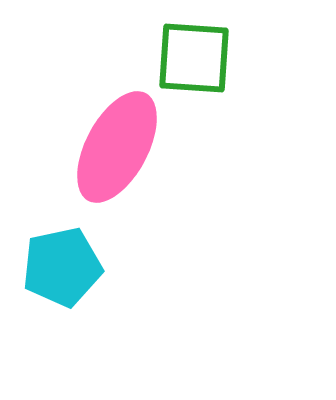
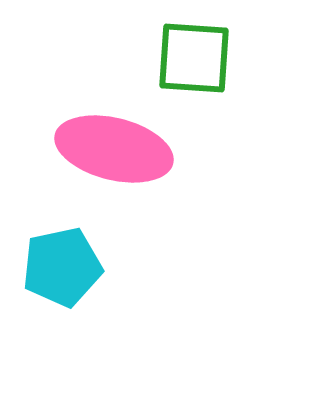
pink ellipse: moved 3 px left, 2 px down; rotated 76 degrees clockwise
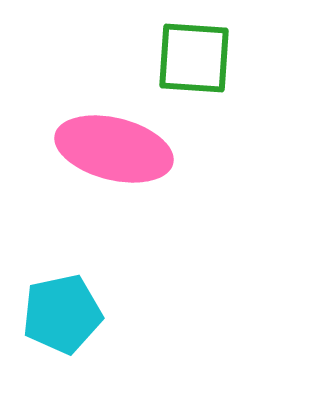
cyan pentagon: moved 47 px down
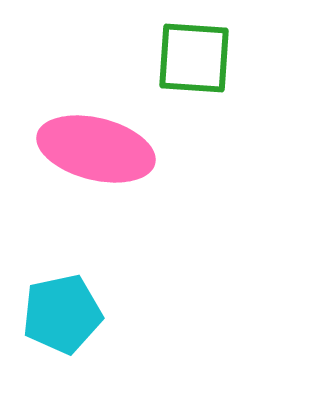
pink ellipse: moved 18 px left
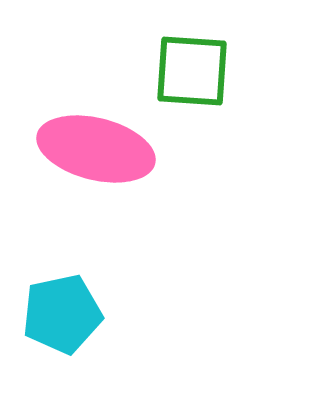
green square: moved 2 px left, 13 px down
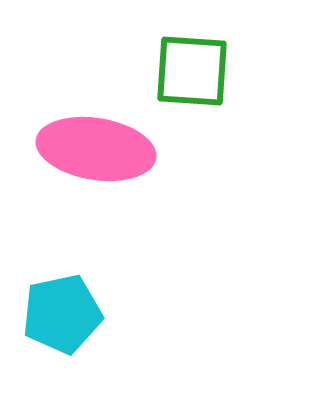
pink ellipse: rotated 5 degrees counterclockwise
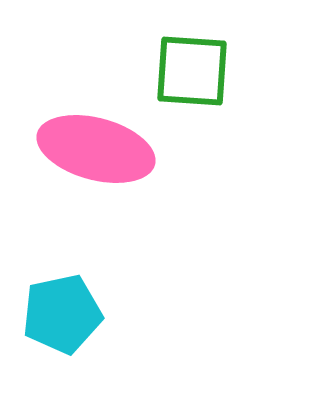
pink ellipse: rotated 6 degrees clockwise
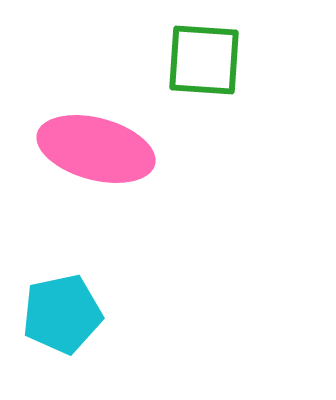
green square: moved 12 px right, 11 px up
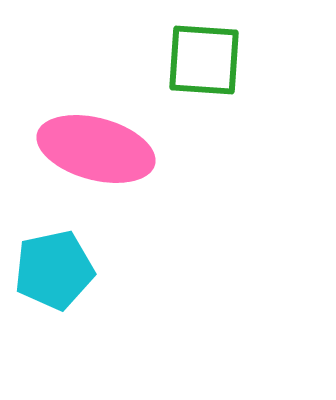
cyan pentagon: moved 8 px left, 44 px up
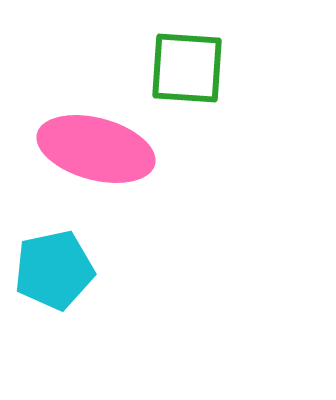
green square: moved 17 px left, 8 px down
